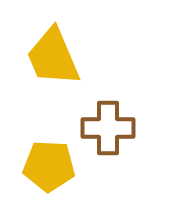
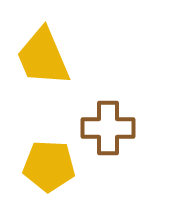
yellow trapezoid: moved 10 px left
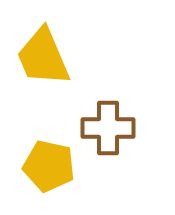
yellow pentagon: rotated 9 degrees clockwise
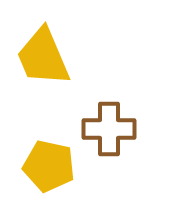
brown cross: moved 1 px right, 1 px down
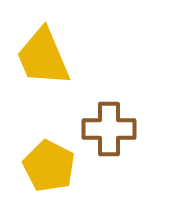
yellow pentagon: rotated 15 degrees clockwise
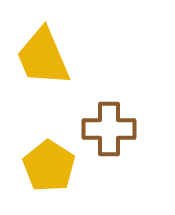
yellow pentagon: rotated 6 degrees clockwise
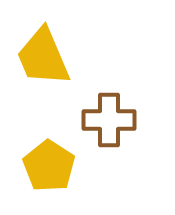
brown cross: moved 9 px up
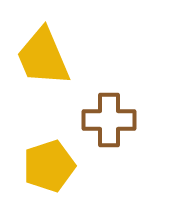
yellow pentagon: rotated 21 degrees clockwise
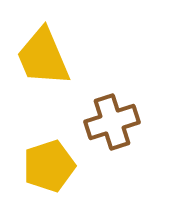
brown cross: moved 3 px right, 2 px down; rotated 18 degrees counterclockwise
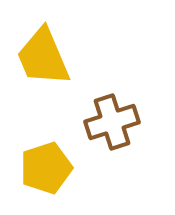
yellow pentagon: moved 3 px left, 2 px down
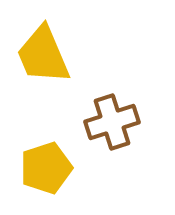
yellow trapezoid: moved 2 px up
